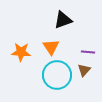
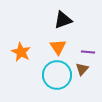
orange triangle: moved 7 px right
orange star: rotated 24 degrees clockwise
brown triangle: moved 2 px left, 1 px up
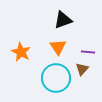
cyan circle: moved 1 px left, 3 px down
